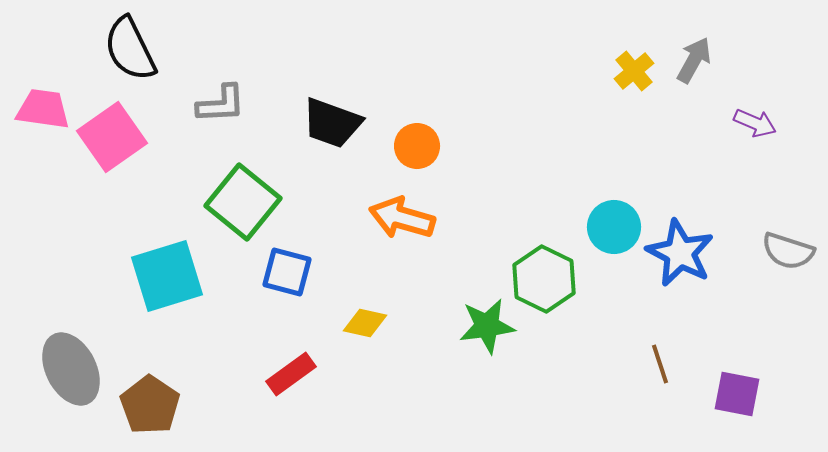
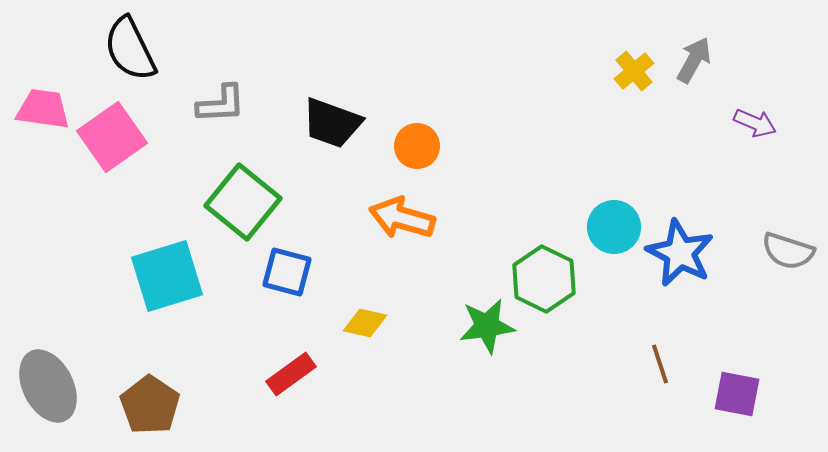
gray ellipse: moved 23 px left, 17 px down
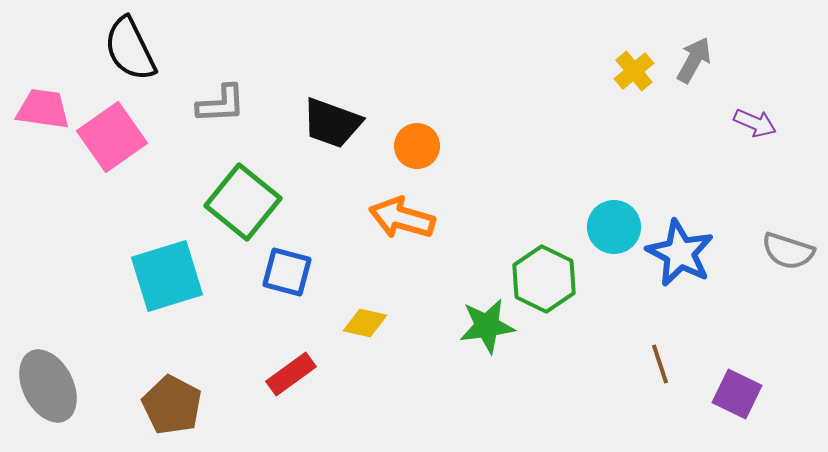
purple square: rotated 15 degrees clockwise
brown pentagon: moved 22 px right; rotated 6 degrees counterclockwise
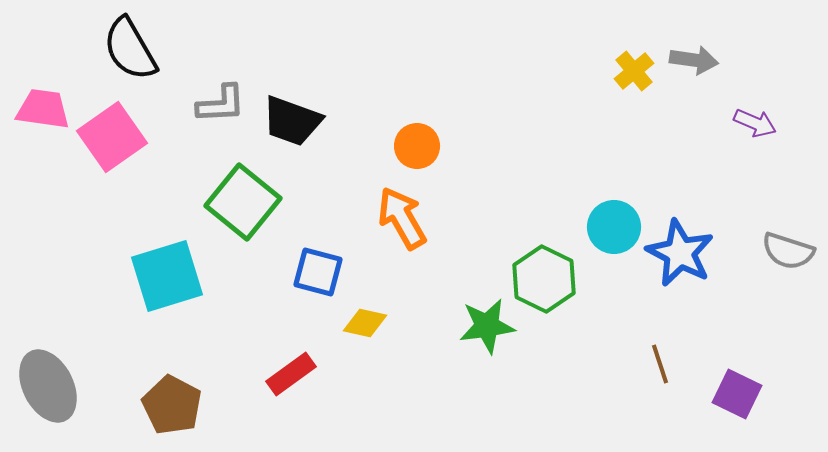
black semicircle: rotated 4 degrees counterclockwise
gray arrow: rotated 69 degrees clockwise
black trapezoid: moved 40 px left, 2 px up
orange arrow: rotated 44 degrees clockwise
blue square: moved 31 px right
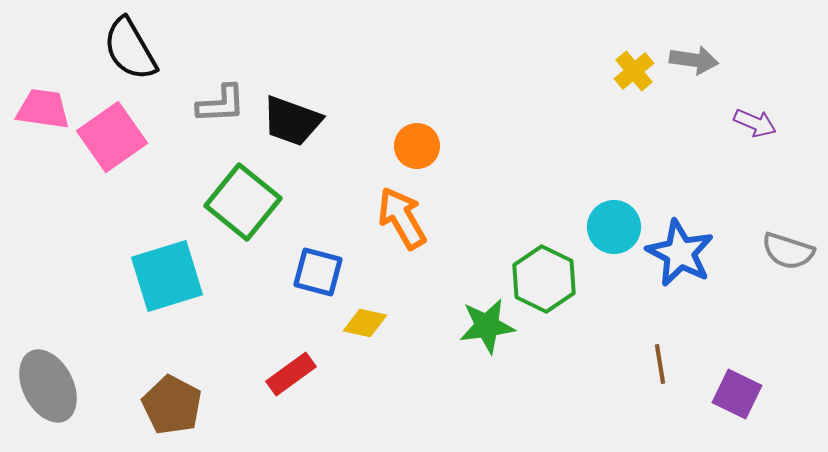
brown line: rotated 9 degrees clockwise
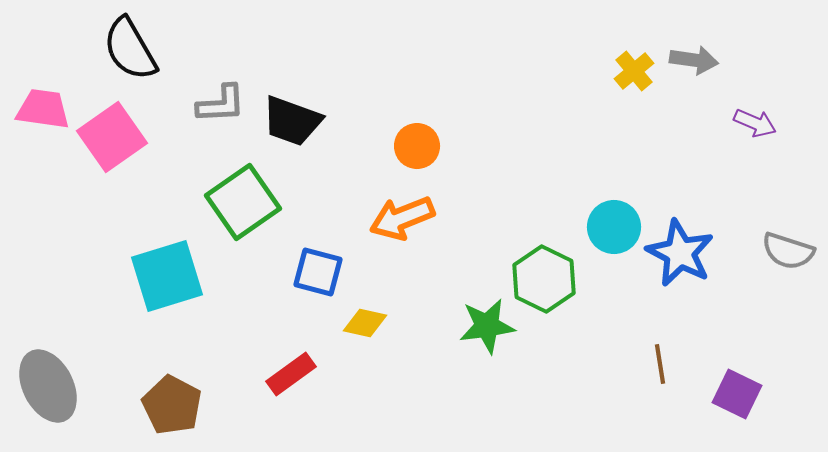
green square: rotated 16 degrees clockwise
orange arrow: rotated 82 degrees counterclockwise
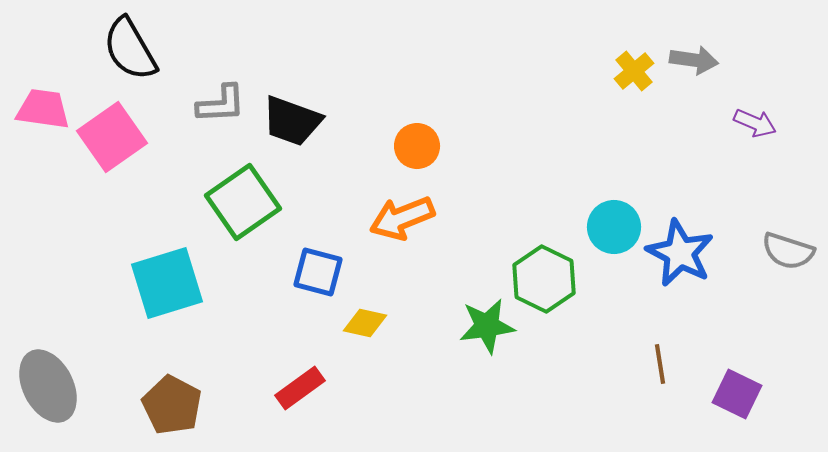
cyan square: moved 7 px down
red rectangle: moved 9 px right, 14 px down
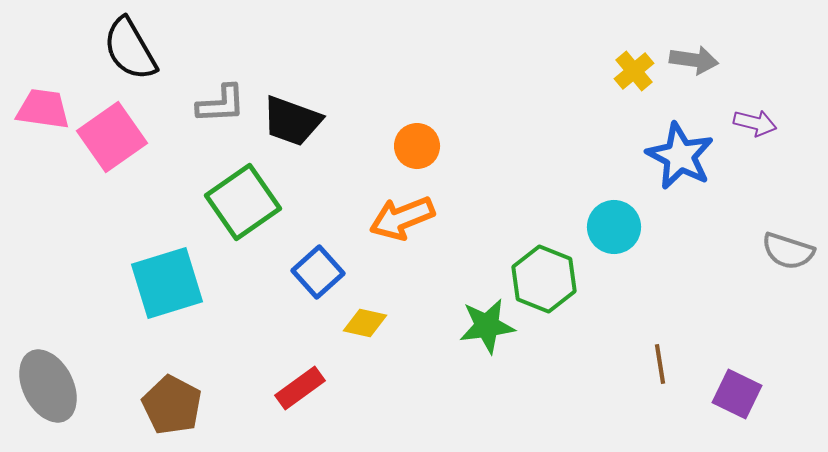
purple arrow: rotated 9 degrees counterclockwise
blue star: moved 97 px up
blue square: rotated 33 degrees clockwise
green hexagon: rotated 4 degrees counterclockwise
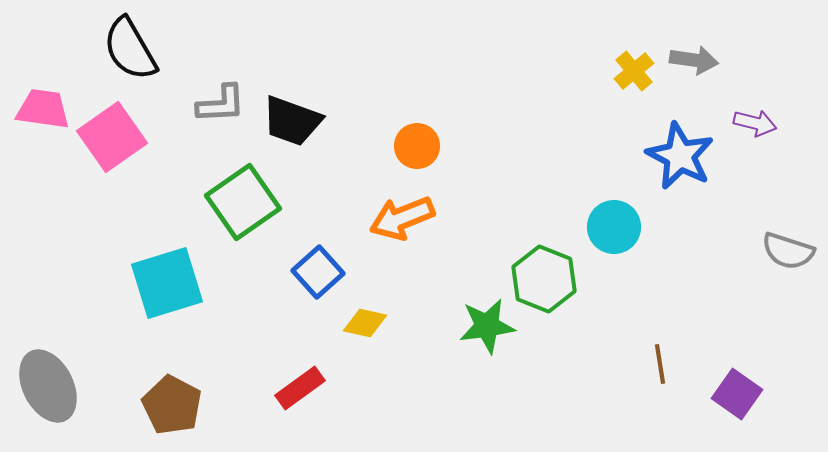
purple square: rotated 9 degrees clockwise
